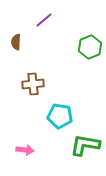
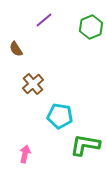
brown semicircle: moved 7 px down; rotated 35 degrees counterclockwise
green hexagon: moved 1 px right, 20 px up
brown cross: rotated 35 degrees counterclockwise
pink arrow: moved 4 px down; rotated 84 degrees counterclockwise
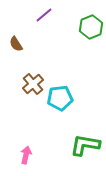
purple line: moved 5 px up
brown semicircle: moved 5 px up
cyan pentagon: moved 18 px up; rotated 15 degrees counterclockwise
pink arrow: moved 1 px right, 1 px down
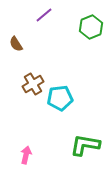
brown cross: rotated 10 degrees clockwise
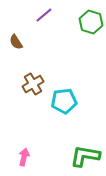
green hexagon: moved 5 px up; rotated 20 degrees counterclockwise
brown semicircle: moved 2 px up
cyan pentagon: moved 4 px right, 3 px down
green L-shape: moved 11 px down
pink arrow: moved 2 px left, 2 px down
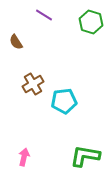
purple line: rotated 72 degrees clockwise
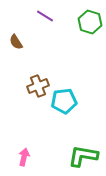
purple line: moved 1 px right, 1 px down
green hexagon: moved 1 px left
brown cross: moved 5 px right, 2 px down; rotated 10 degrees clockwise
green L-shape: moved 2 px left
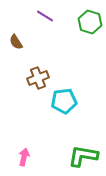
brown cross: moved 8 px up
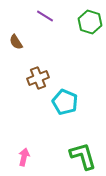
cyan pentagon: moved 1 px right, 1 px down; rotated 30 degrees clockwise
green L-shape: rotated 64 degrees clockwise
